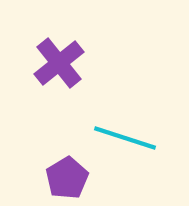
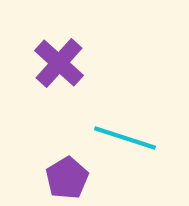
purple cross: rotated 9 degrees counterclockwise
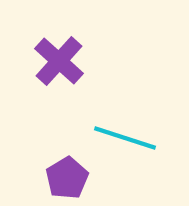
purple cross: moved 2 px up
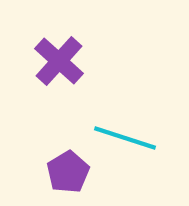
purple pentagon: moved 1 px right, 6 px up
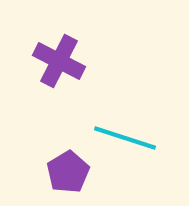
purple cross: rotated 15 degrees counterclockwise
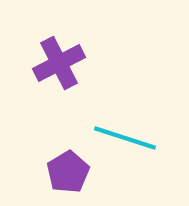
purple cross: moved 2 px down; rotated 36 degrees clockwise
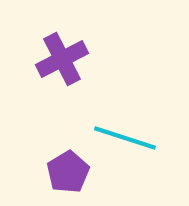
purple cross: moved 3 px right, 4 px up
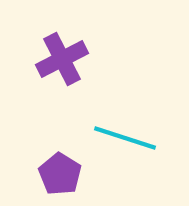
purple pentagon: moved 8 px left, 2 px down; rotated 9 degrees counterclockwise
